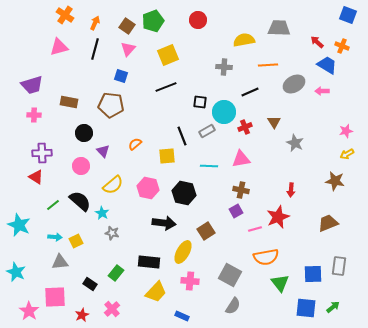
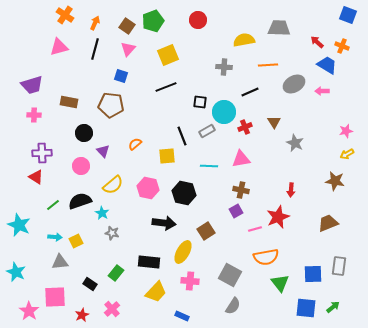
black semicircle at (80, 201): rotated 60 degrees counterclockwise
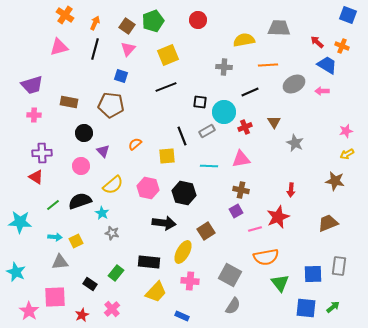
cyan star at (19, 225): moved 1 px right, 3 px up; rotated 20 degrees counterclockwise
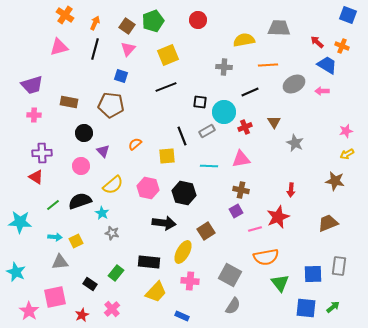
pink square at (55, 297): rotated 10 degrees counterclockwise
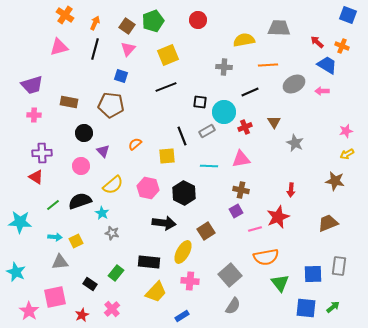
black hexagon at (184, 193): rotated 15 degrees clockwise
gray square at (230, 275): rotated 20 degrees clockwise
blue rectangle at (182, 316): rotated 56 degrees counterclockwise
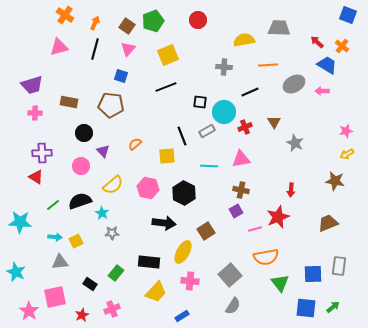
orange cross at (342, 46): rotated 16 degrees clockwise
pink cross at (34, 115): moved 1 px right, 2 px up
gray star at (112, 233): rotated 16 degrees counterclockwise
pink cross at (112, 309): rotated 21 degrees clockwise
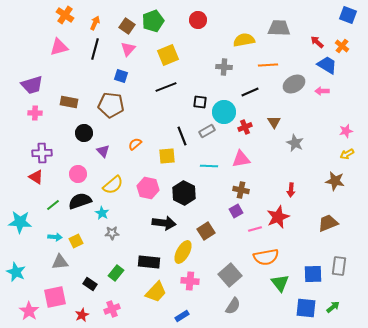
pink circle at (81, 166): moved 3 px left, 8 px down
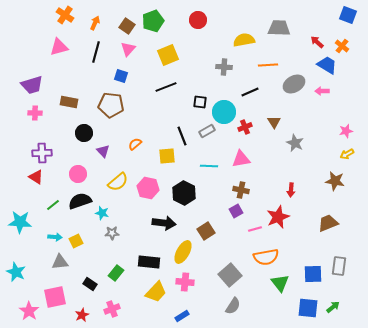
black line at (95, 49): moved 1 px right, 3 px down
yellow semicircle at (113, 185): moved 5 px right, 3 px up
cyan star at (102, 213): rotated 16 degrees counterclockwise
pink cross at (190, 281): moved 5 px left, 1 px down
blue square at (306, 308): moved 2 px right
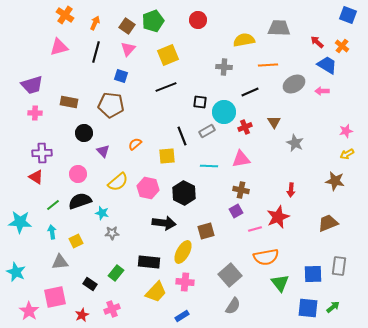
brown square at (206, 231): rotated 18 degrees clockwise
cyan arrow at (55, 237): moved 3 px left, 5 px up; rotated 104 degrees counterclockwise
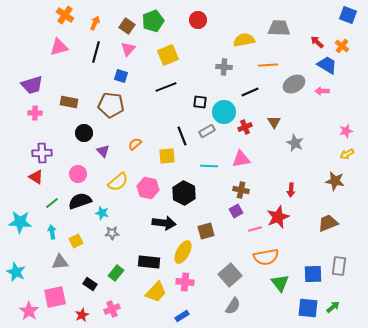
green line at (53, 205): moved 1 px left, 2 px up
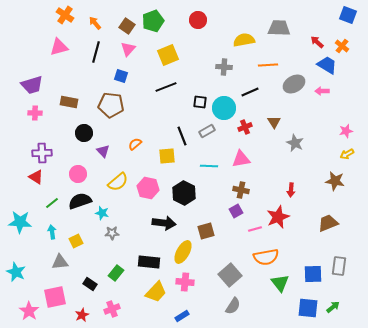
orange arrow at (95, 23): rotated 64 degrees counterclockwise
cyan circle at (224, 112): moved 4 px up
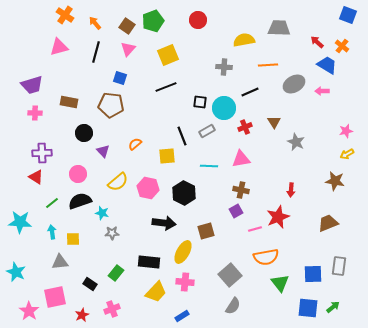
blue square at (121, 76): moved 1 px left, 2 px down
gray star at (295, 143): moved 1 px right, 1 px up
yellow square at (76, 241): moved 3 px left, 2 px up; rotated 24 degrees clockwise
